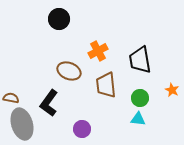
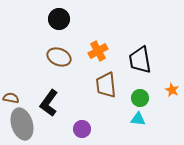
brown ellipse: moved 10 px left, 14 px up
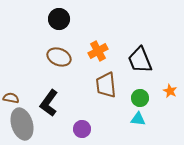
black trapezoid: rotated 12 degrees counterclockwise
orange star: moved 2 px left, 1 px down
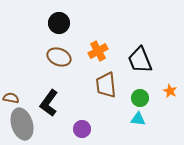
black circle: moved 4 px down
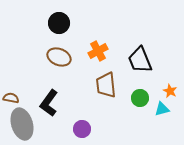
cyan triangle: moved 24 px right, 10 px up; rotated 21 degrees counterclockwise
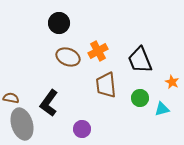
brown ellipse: moved 9 px right
orange star: moved 2 px right, 9 px up
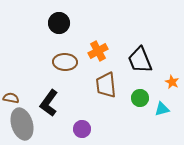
brown ellipse: moved 3 px left, 5 px down; rotated 20 degrees counterclockwise
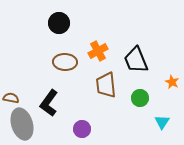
black trapezoid: moved 4 px left
cyan triangle: moved 13 px down; rotated 42 degrees counterclockwise
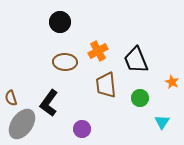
black circle: moved 1 px right, 1 px up
brown semicircle: rotated 119 degrees counterclockwise
gray ellipse: rotated 52 degrees clockwise
